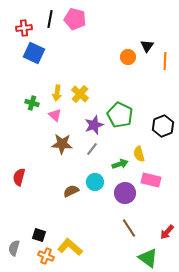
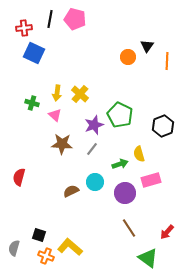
orange line: moved 2 px right
pink rectangle: rotated 30 degrees counterclockwise
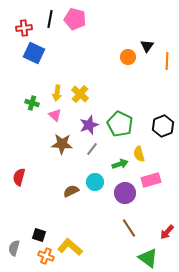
green pentagon: moved 9 px down
purple star: moved 5 px left
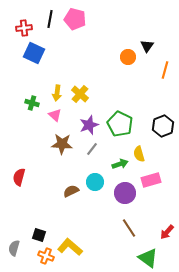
orange line: moved 2 px left, 9 px down; rotated 12 degrees clockwise
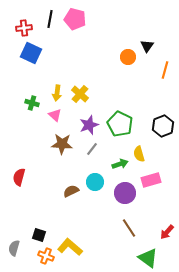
blue square: moved 3 px left
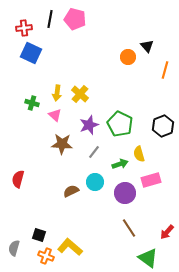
black triangle: rotated 16 degrees counterclockwise
gray line: moved 2 px right, 3 px down
red semicircle: moved 1 px left, 2 px down
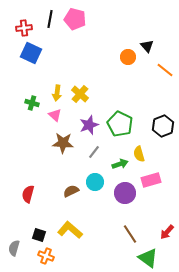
orange line: rotated 66 degrees counterclockwise
brown star: moved 1 px right, 1 px up
red semicircle: moved 10 px right, 15 px down
brown line: moved 1 px right, 6 px down
yellow L-shape: moved 17 px up
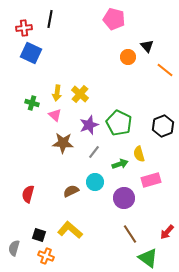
pink pentagon: moved 39 px right
green pentagon: moved 1 px left, 1 px up
purple circle: moved 1 px left, 5 px down
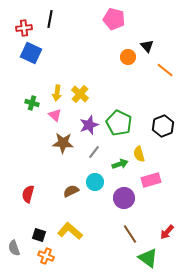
yellow L-shape: moved 1 px down
gray semicircle: rotated 35 degrees counterclockwise
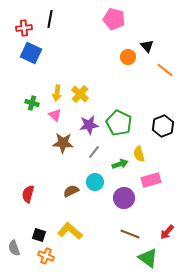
purple star: rotated 12 degrees clockwise
brown line: rotated 36 degrees counterclockwise
